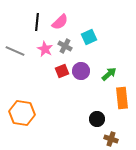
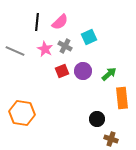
purple circle: moved 2 px right
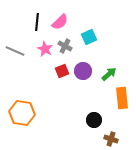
black circle: moved 3 px left, 1 px down
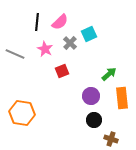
cyan square: moved 3 px up
gray cross: moved 5 px right, 3 px up; rotated 16 degrees clockwise
gray line: moved 3 px down
purple circle: moved 8 px right, 25 px down
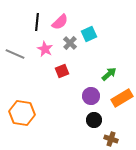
orange rectangle: rotated 65 degrees clockwise
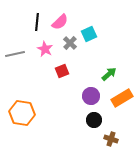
gray line: rotated 36 degrees counterclockwise
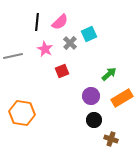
gray line: moved 2 px left, 2 px down
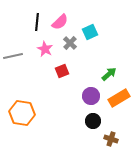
cyan square: moved 1 px right, 2 px up
orange rectangle: moved 3 px left
black circle: moved 1 px left, 1 px down
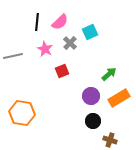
brown cross: moved 1 px left, 1 px down
